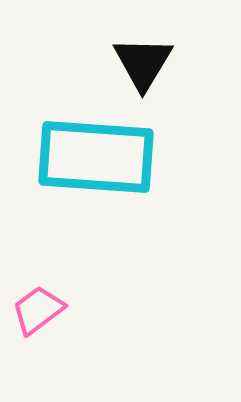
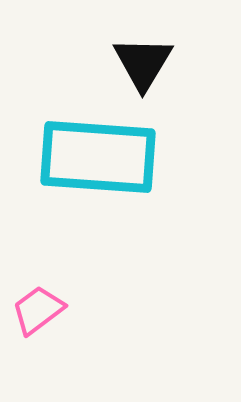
cyan rectangle: moved 2 px right
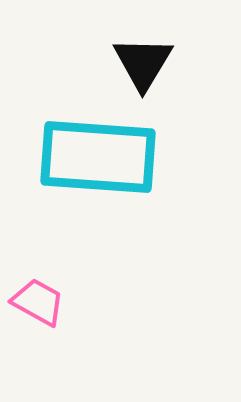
pink trapezoid: moved 8 px up; rotated 66 degrees clockwise
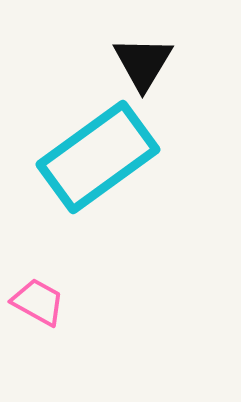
cyan rectangle: rotated 40 degrees counterclockwise
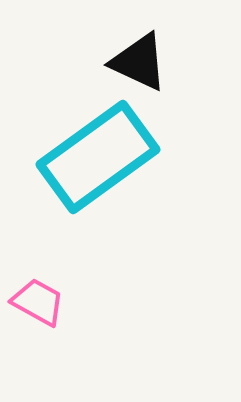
black triangle: moved 4 px left, 1 px up; rotated 36 degrees counterclockwise
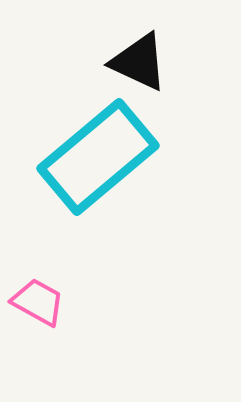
cyan rectangle: rotated 4 degrees counterclockwise
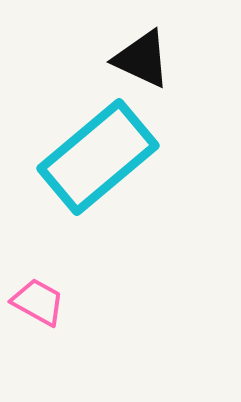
black triangle: moved 3 px right, 3 px up
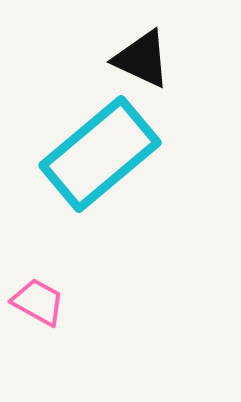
cyan rectangle: moved 2 px right, 3 px up
